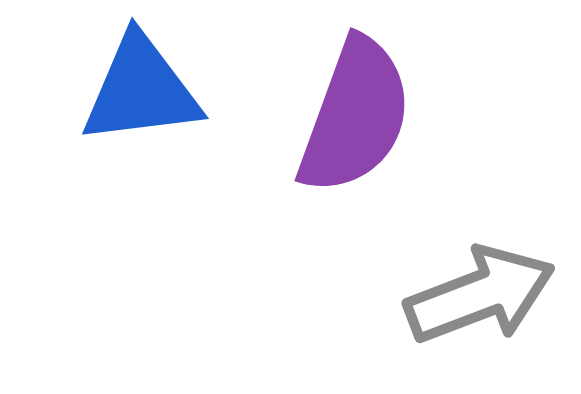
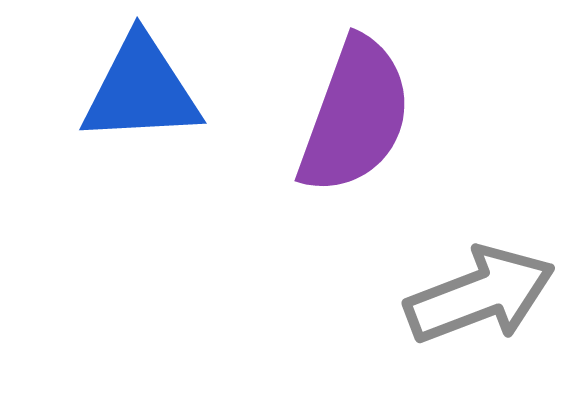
blue triangle: rotated 4 degrees clockwise
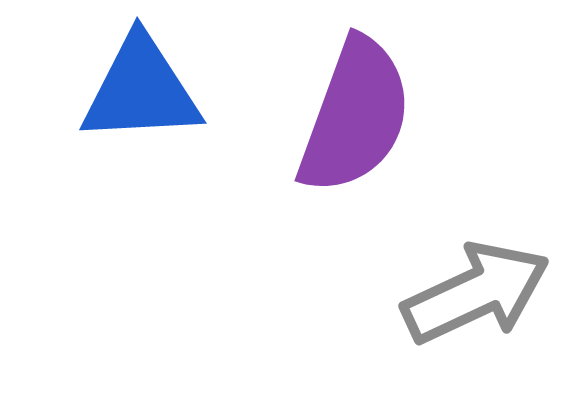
gray arrow: moved 4 px left, 2 px up; rotated 4 degrees counterclockwise
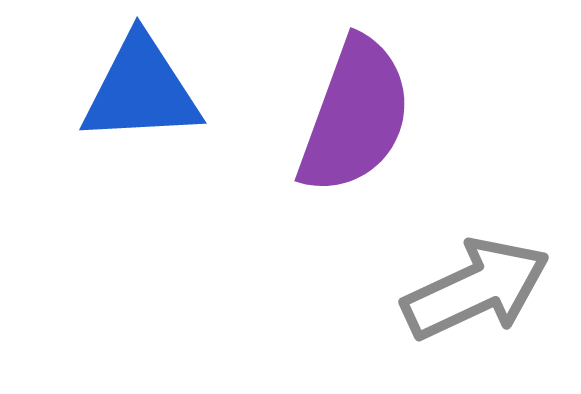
gray arrow: moved 4 px up
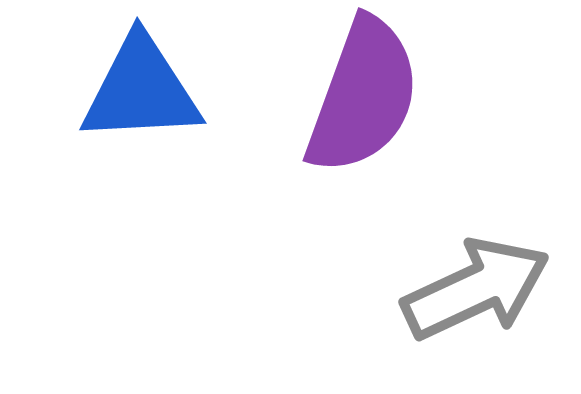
purple semicircle: moved 8 px right, 20 px up
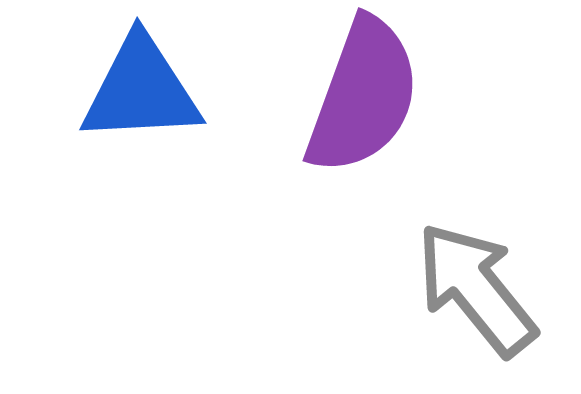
gray arrow: rotated 104 degrees counterclockwise
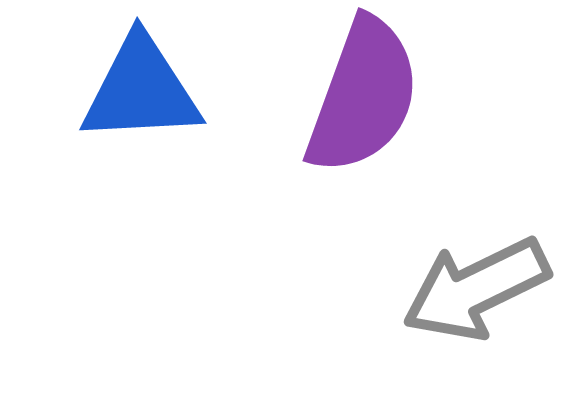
gray arrow: rotated 77 degrees counterclockwise
